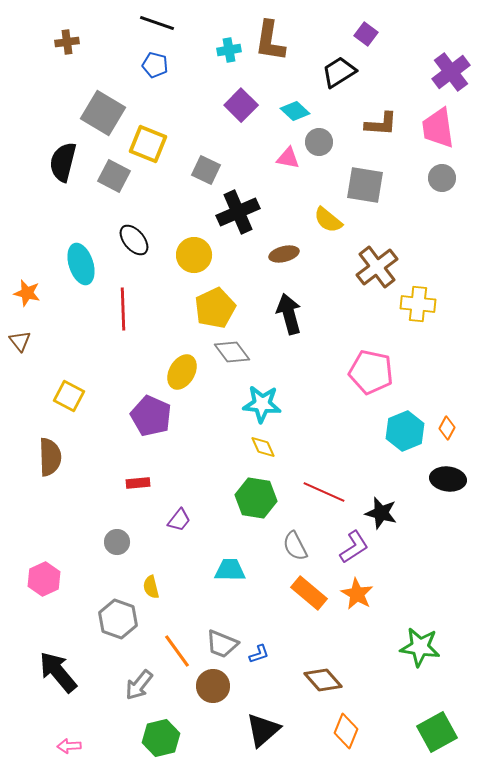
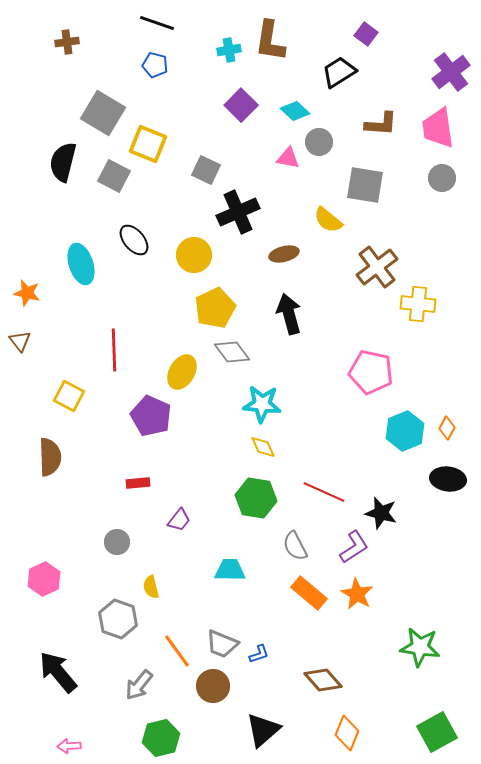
red line at (123, 309): moved 9 px left, 41 px down
orange diamond at (346, 731): moved 1 px right, 2 px down
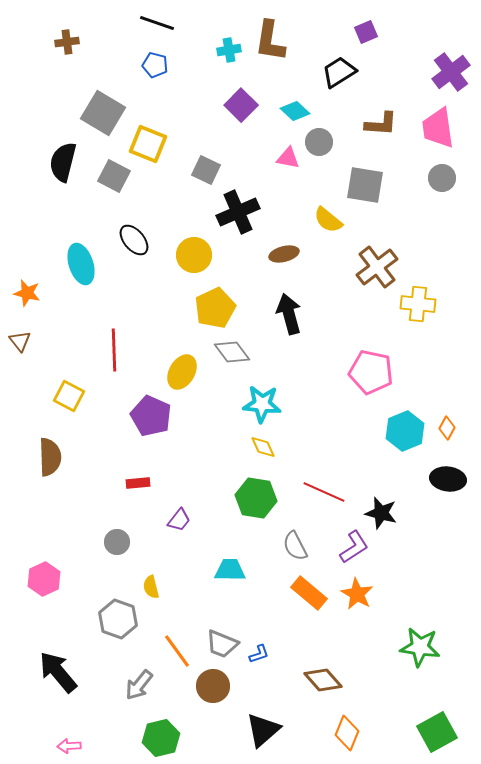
purple square at (366, 34): moved 2 px up; rotated 30 degrees clockwise
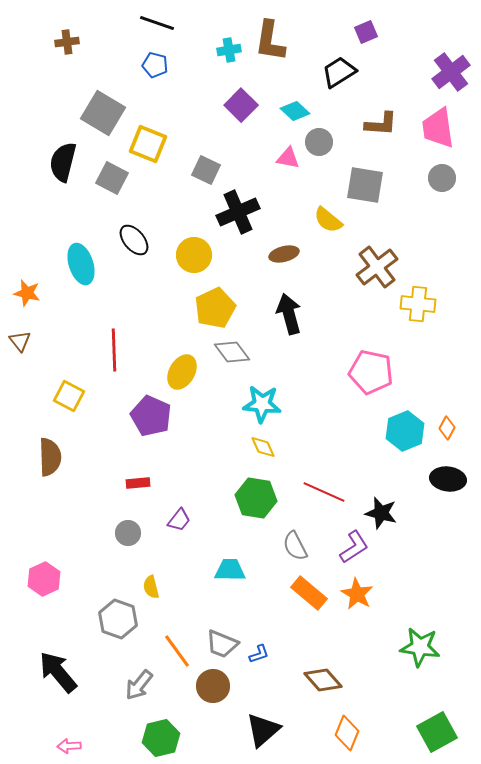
gray square at (114, 176): moved 2 px left, 2 px down
gray circle at (117, 542): moved 11 px right, 9 px up
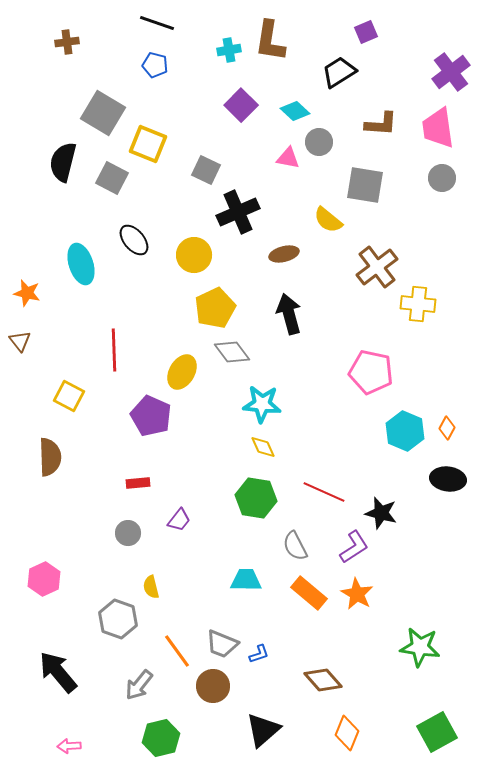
cyan hexagon at (405, 431): rotated 15 degrees counterclockwise
cyan trapezoid at (230, 570): moved 16 px right, 10 px down
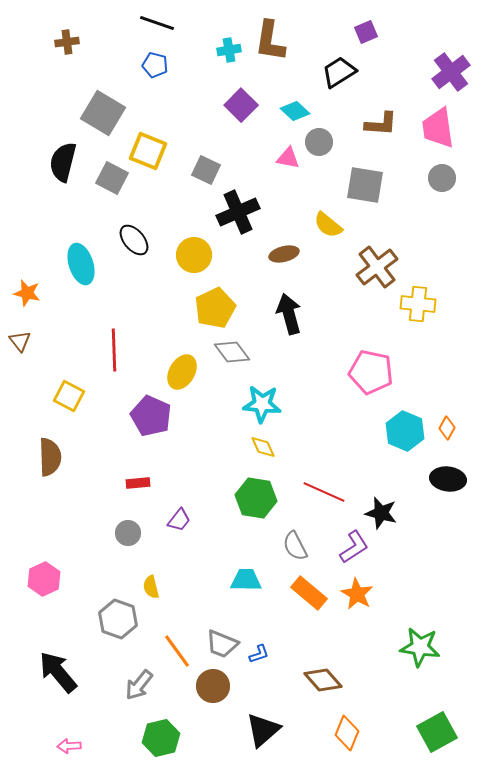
yellow square at (148, 144): moved 7 px down
yellow semicircle at (328, 220): moved 5 px down
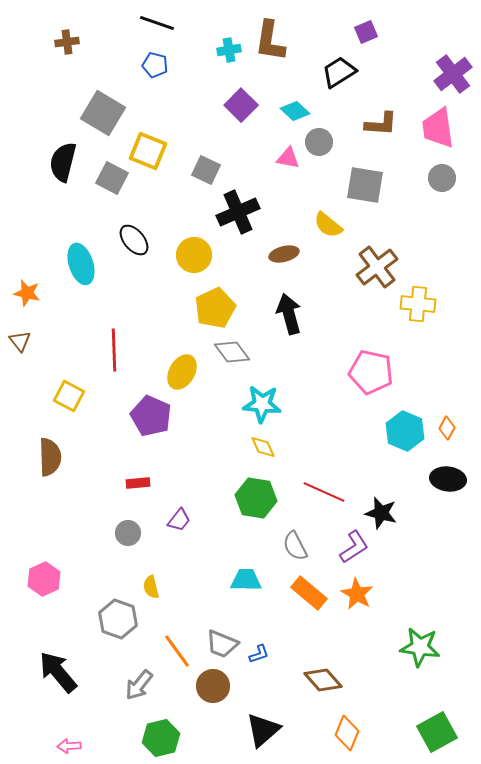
purple cross at (451, 72): moved 2 px right, 2 px down
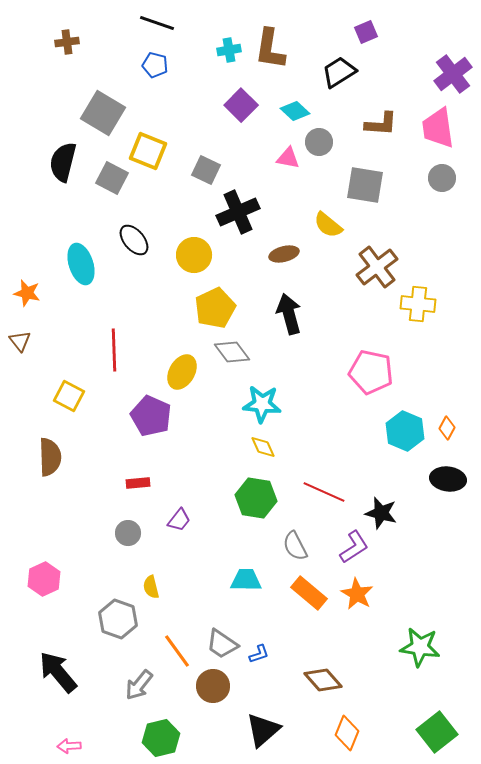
brown L-shape at (270, 41): moved 8 px down
gray trapezoid at (222, 644): rotated 12 degrees clockwise
green square at (437, 732): rotated 9 degrees counterclockwise
